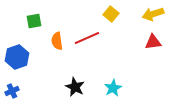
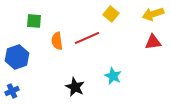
green square: rotated 14 degrees clockwise
cyan star: moved 12 px up; rotated 18 degrees counterclockwise
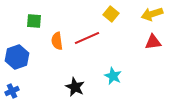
yellow arrow: moved 1 px left
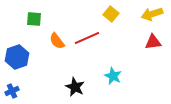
green square: moved 2 px up
orange semicircle: rotated 30 degrees counterclockwise
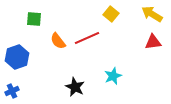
yellow arrow: rotated 50 degrees clockwise
orange semicircle: moved 1 px right
cyan star: rotated 24 degrees clockwise
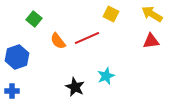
yellow square: rotated 14 degrees counterclockwise
green square: rotated 35 degrees clockwise
red triangle: moved 2 px left, 1 px up
cyan star: moved 7 px left
blue cross: rotated 24 degrees clockwise
